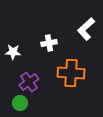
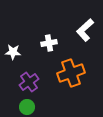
white L-shape: moved 1 px left, 1 px down
orange cross: rotated 24 degrees counterclockwise
green circle: moved 7 px right, 4 px down
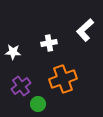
orange cross: moved 8 px left, 6 px down
purple cross: moved 8 px left, 4 px down
green circle: moved 11 px right, 3 px up
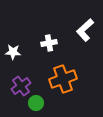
green circle: moved 2 px left, 1 px up
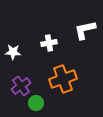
white L-shape: rotated 30 degrees clockwise
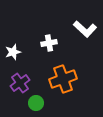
white L-shape: moved 1 px up; rotated 125 degrees counterclockwise
white star: rotated 21 degrees counterclockwise
purple cross: moved 1 px left, 3 px up
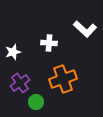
white cross: rotated 14 degrees clockwise
green circle: moved 1 px up
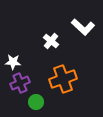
white L-shape: moved 2 px left, 2 px up
white cross: moved 2 px right, 2 px up; rotated 35 degrees clockwise
white star: moved 10 px down; rotated 21 degrees clockwise
purple cross: rotated 12 degrees clockwise
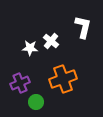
white L-shape: rotated 120 degrees counterclockwise
white star: moved 17 px right, 14 px up
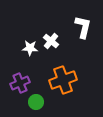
orange cross: moved 1 px down
